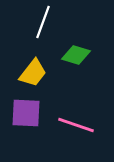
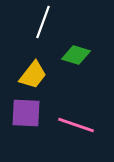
yellow trapezoid: moved 2 px down
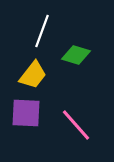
white line: moved 1 px left, 9 px down
pink line: rotated 30 degrees clockwise
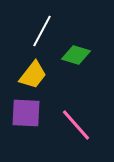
white line: rotated 8 degrees clockwise
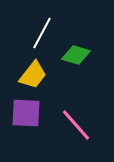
white line: moved 2 px down
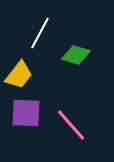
white line: moved 2 px left
yellow trapezoid: moved 14 px left
pink line: moved 5 px left
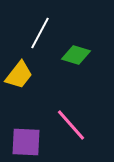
purple square: moved 29 px down
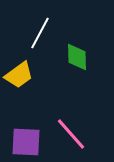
green diamond: moved 1 px right, 2 px down; rotated 72 degrees clockwise
yellow trapezoid: rotated 16 degrees clockwise
pink line: moved 9 px down
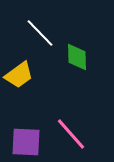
white line: rotated 72 degrees counterclockwise
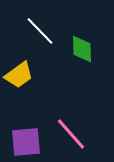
white line: moved 2 px up
green diamond: moved 5 px right, 8 px up
purple square: rotated 8 degrees counterclockwise
